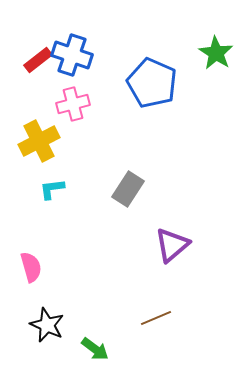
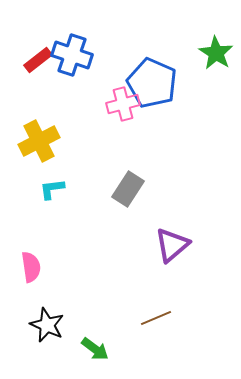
pink cross: moved 50 px right
pink semicircle: rotated 8 degrees clockwise
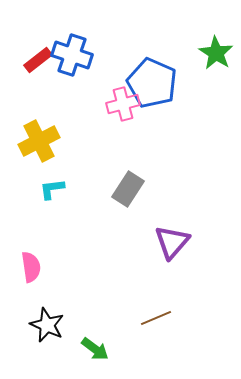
purple triangle: moved 3 px up; rotated 9 degrees counterclockwise
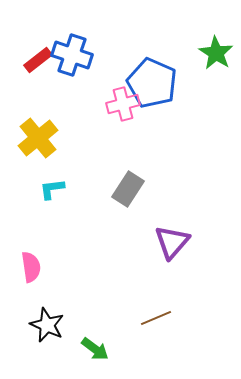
yellow cross: moved 1 px left, 3 px up; rotated 12 degrees counterclockwise
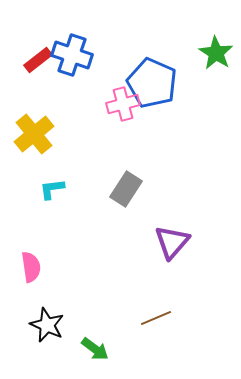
yellow cross: moved 4 px left, 4 px up
gray rectangle: moved 2 px left
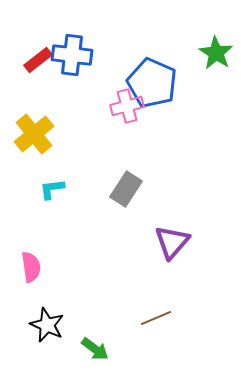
blue cross: rotated 12 degrees counterclockwise
pink cross: moved 4 px right, 2 px down
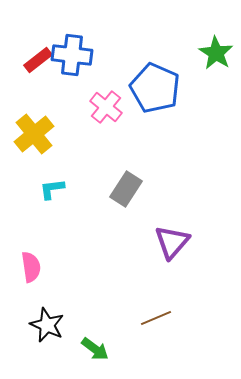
blue pentagon: moved 3 px right, 5 px down
pink cross: moved 21 px left, 1 px down; rotated 36 degrees counterclockwise
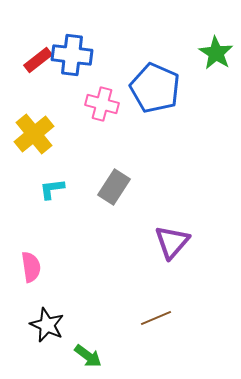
pink cross: moved 4 px left, 3 px up; rotated 24 degrees counterclockwise
gray rectangle: moved 12 px left, 2 px up
green arrow: moved 7 px left, 7 px down
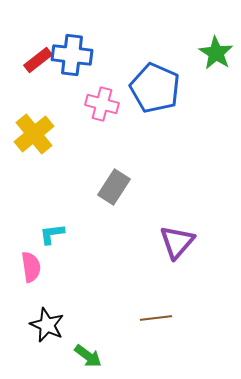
cyan L-shape: moved 45 px down
purple triangle: moved 5 px right
brown line: rotated 16 degrees clockwise
